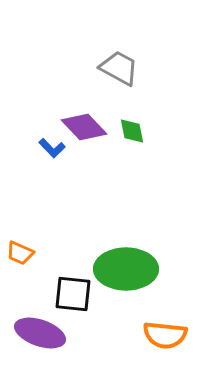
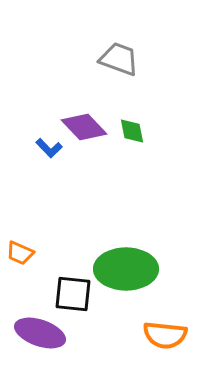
gray trapezoid: moved 9 px up; rotated 9 degrees counterclockwise
blue L-shape: moved 3 px left
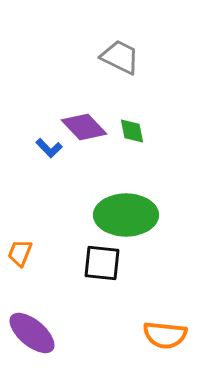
gray trapezoid: moved 1 px right, 2 px up; rotated 6 degrees clockwise
orange trapezoid: rotated 88 degrees clockwise
green ellipse: moved 54 px up
black square: moved 29 px right, 31 px up
purple ellipse: moved 8 px left; rotated 21 degrees clockwise
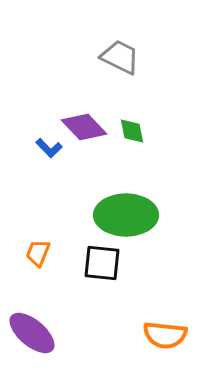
orange trapezoid: moved 18 px right
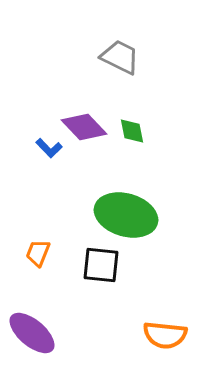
green ellipse: rotated 16 degrees clockwise
black square: moved 1 px left, 2 px down
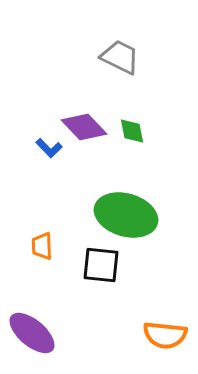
orange trapezoid: moved 4 px right, 7 px up; rotated 24 degrees counterclockwise
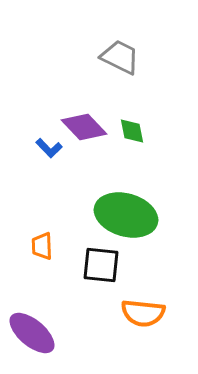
orange semicircle: moved 22 px left, 22 px up
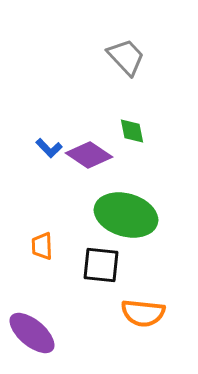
gray trapezoid: moved 6 px right; rotated 21 degrees clockwise
purple diamond: moved 5 px right, 28 px down; rotated 12 degrees counterclockwise
